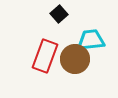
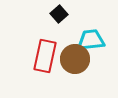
red rectangle: rotated 8 degrees counterclockwise
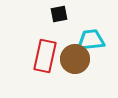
black square: rotated 30 degrees clockwise
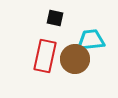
black square: moved 4 px left, 4 px down; rotated 24 degrees clockwise
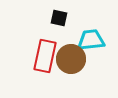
black square: moved 4 px right
brown circle: moved 4 px left
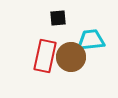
black square: moved 1 px left; rotated 18 degrees counterclockwise
brown circle: moved 2 px up
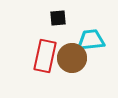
brown circle: moved 1 px right, 1 px down
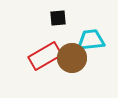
red rectangle: rotated 48 degrees clockwise
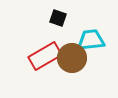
black square: rotated 24 degrees clockwise
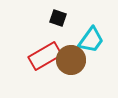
cyan trapezoid: rotated 132 degrees clockwise
brown circle: moved 1 px left, 2 px down
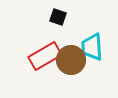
black square: moved 1 px up
cyan trapezoid: moved 1 px right, 7 px down; rotated 140 degrees clockwise
